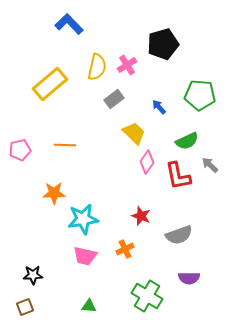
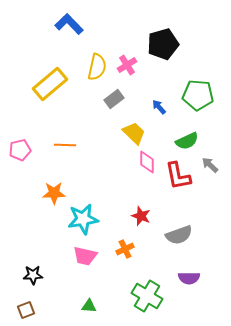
green pentagon: moved 2 px left
pink diamond: rotated 35 degrees counterclockwise
brown square: moved 1 px right, 3 px down
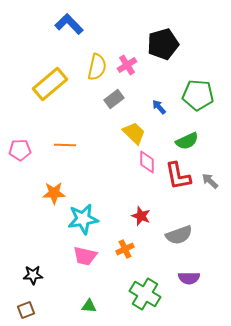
pink pentagon: rotated 10 degrees clockwise
gray arrow: moved 16 px down
green cross: moved 2 px left, 2 px up
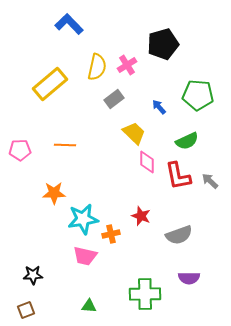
orange cross: moved 14 px left, 15 px up; rotated 12 degrees clockwise
green cross: rotated 32 degrees counterclockwise
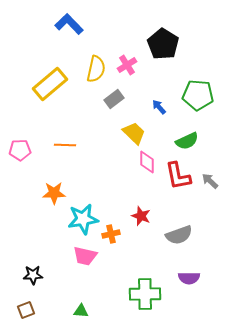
black pentagon: rotated 24 degrees counterclockwise
yellow semicircle: moved 1 px left, 2 px down
green triangle: moved 8 px left, 5 px down
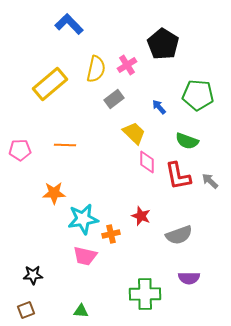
green semicircle: rotated 45 degrees clockwise
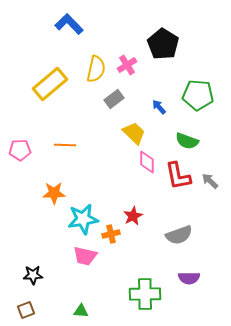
red star: moved 8 px left; rotated 24 degrees clockwise
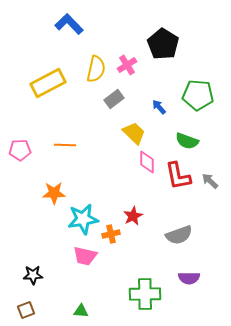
yellow rectangle: moved 2 px left, 1 px up; rotated 12 degrees clockwise
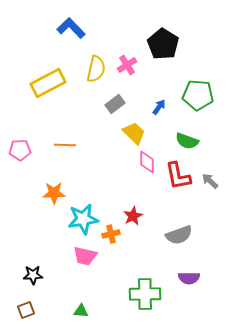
blue L-shape: moved 2 px right, 4 px down
gray rectangle: moved 1 px right, 5 px down
blue arrow: rotated 77 degrees clockwise
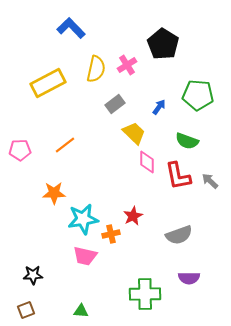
orange line: rotated 40 degrees counterclockwise
